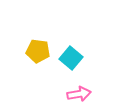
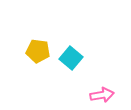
pink arrow: moved 23 px right, 1 px down
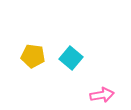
yellow pentagon: moved 5 px left, 5 px down
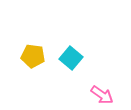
pink arrow: rotated 45 degrees clockwise
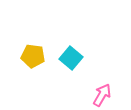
pink arrow: rotated 95 degrees counterclockwise
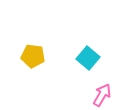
cyan square: moved 17 px right
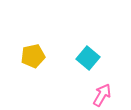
yellow pentagon: rotated 20 degrees counterclockwise
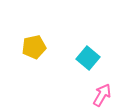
yellow pentagon: moved 1 px right, 9 px up
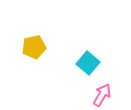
cyan square: moved 5 px down
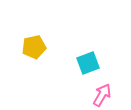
cyan square: rotated 30 degrees clockwise
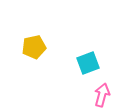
pink arrow: rotated 15 degrees counterclockwise
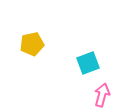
yellow pentagon: moved 2 px left, 3 px up
